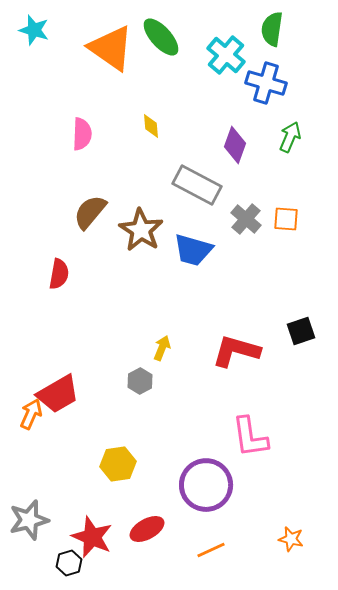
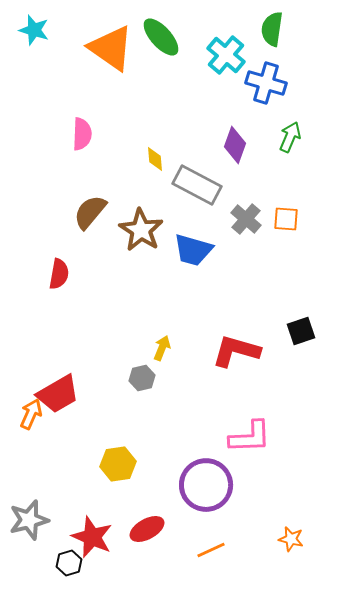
yellow diamond: moved 4 px right, 33 px down
gray hexagon: moved 2 px right, 3 px up; rotated 15 degrees clockwise
pink L-shape: rotated 84 degrees counterclockwise
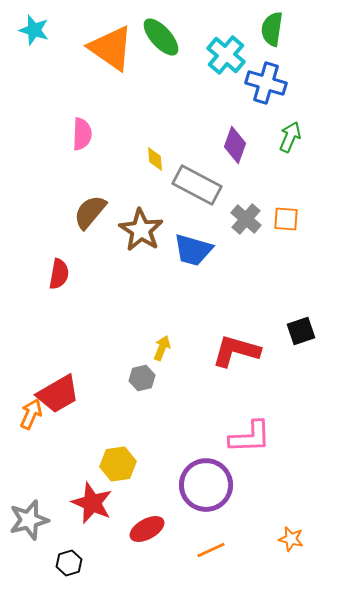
red star: moved 34 px up
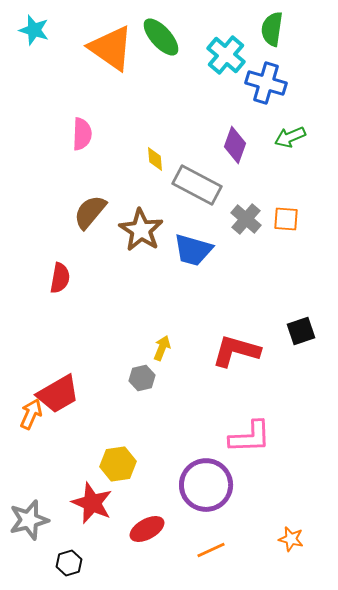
green arrow: rotated 136 degrees counterclockwise
red semicircle: moved 1 px right, 4 px down
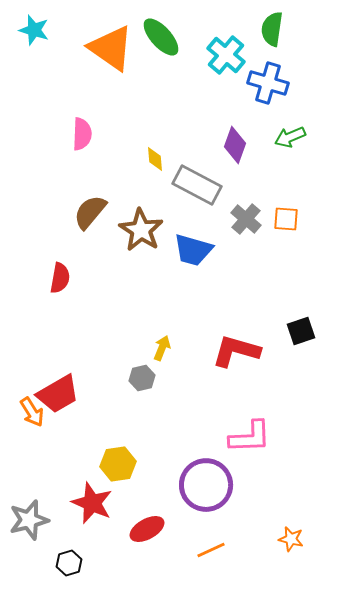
blue cross: moved 2 px right
orange arrow: moved 1 px right, 2 px up; rotated 124 degrees clockwise
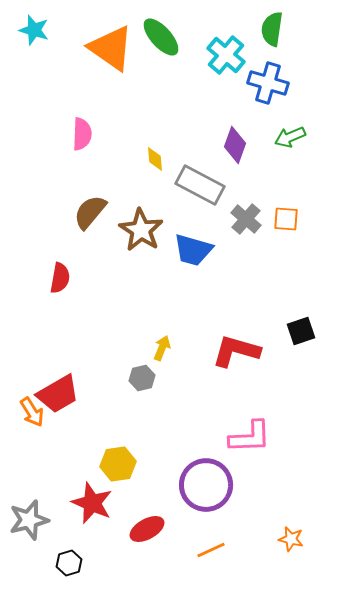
gray rectangle: moved 3 px right
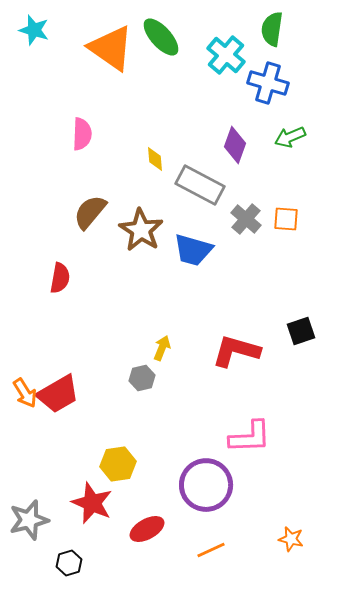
orange arrow: moved 7 px left, 19 px up
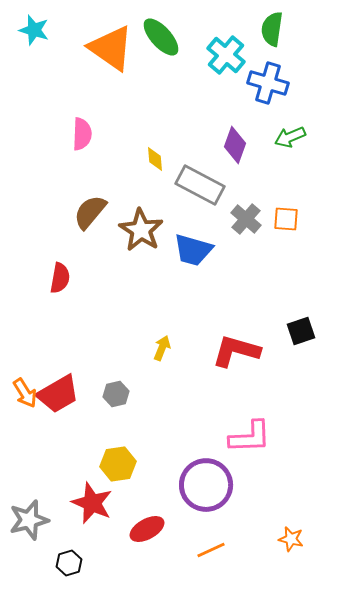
gray hexagon: moved 26 px left, 16 px down
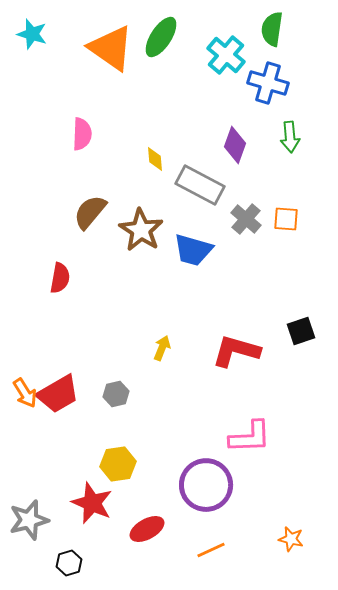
cyan star: moved 2 px left, 4 px down
green ellipse: rotated 75 degrees clockwise
green arrow: rotated 72 degrees counterclockwise
